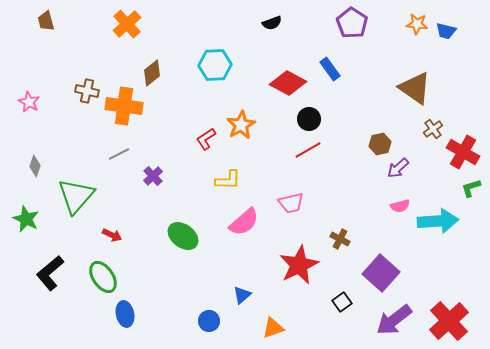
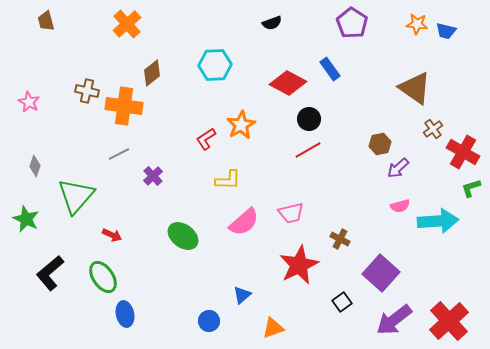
pink trapezoid at (291, 203): moved 10 px down
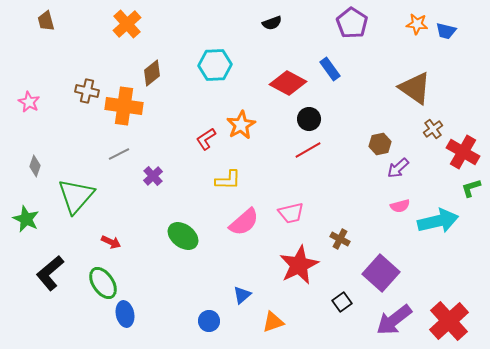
cyan arrow at (438, 221): rotated 9 degrees counterclockwise
red arrow at (112, 235): moved 1 px left, 7 px down
green ellipse at (103, 277): moved 6 px down
orange triangle at (273, 328): moved 6 px up
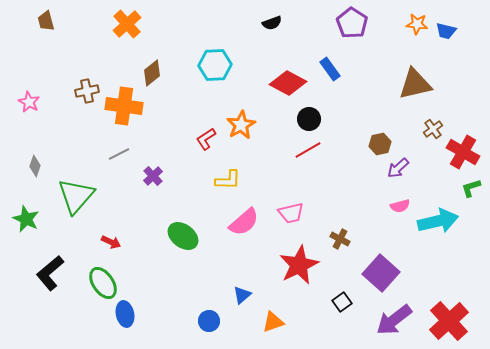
brown triangle at (415, 88): moved 4 px up; rotated 48 degrees counterclockwise
brown cross at (87, 91): rotated 25 degrees counterclockwise
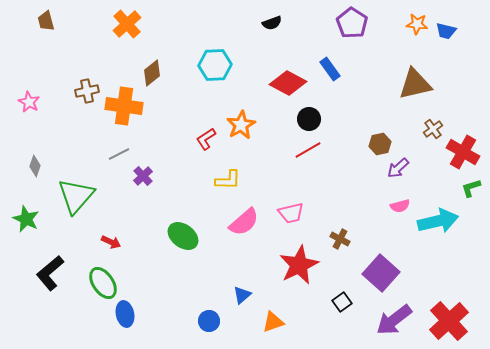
purple cross at (153, 176): moved 10 px left
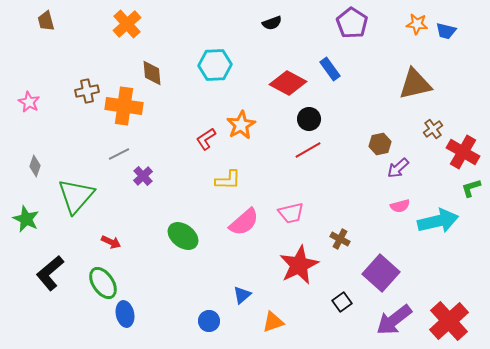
brown diamond at (152, 73): rotated 56 degrees counterclockwise
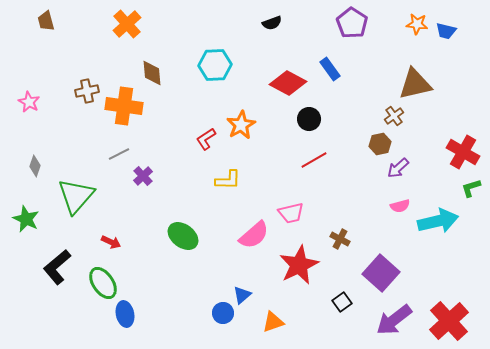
brown cross at (433, 129): moved 39 px left, 13 px up
red line at (308, 150): moved 6 px right, 10 px down
pink semicircle at (244, 222): moved 10 px right, 13 px down
black L-shape at (50, 273): moved 7 px right, 6 px up
blue circle at (209, 321): moved 14 px right, 8 px up
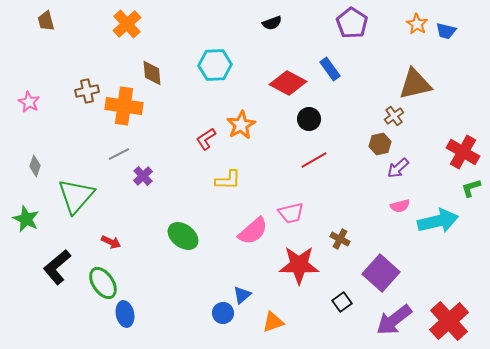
orange star at (417, 24): rotated 25 degrees clockwise
pink semicircle at (254, 235): moved 1 px left, 4 px up
red star at (299, 265): rotated 27 degrees clockwise
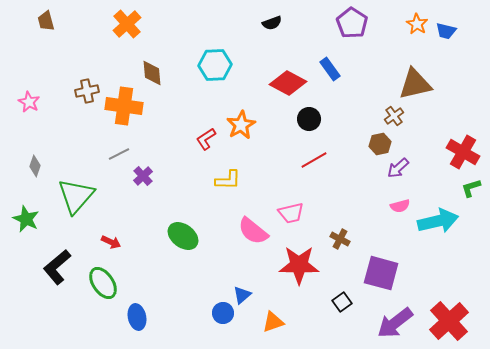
pink semicircle at (253, 231): rotated 80 degrees clockwise
purple square at (381, 273): rotated 27 degrees counterclockwise
blue ellipse at (125, 314): moved 12 px right, 3 px down
purple arrow at (394, 320): moved 1 px right, 3 px down
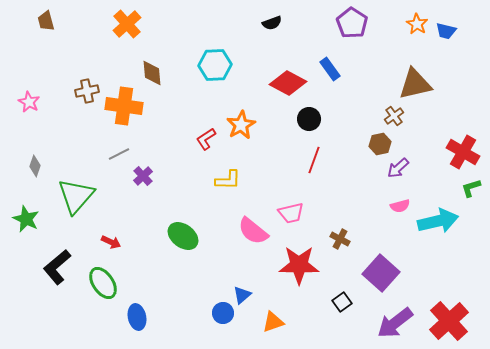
red line at (314, 160): rotated 40 degrees counterclockwise
purple square at (381, 273): rotated 27 degrees clockwise
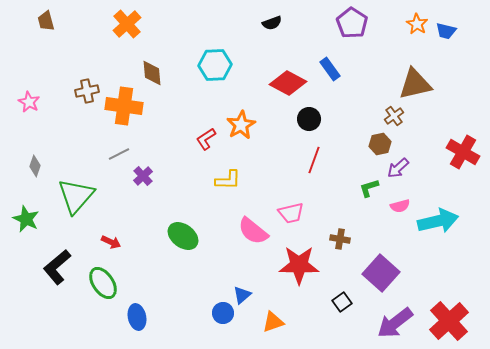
green L-shape at (471, 188): moved 102 px left
brown cross at (340, 239): rotated 18 degrees counterclockwise
